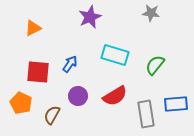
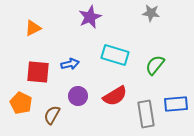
blue arrow: rotated 42 degrees clockwise
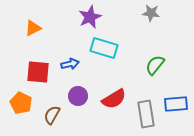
cyan rectangle: moved 11 px left, 7 px up
red semicircle: moved 1 px left, 3 px down
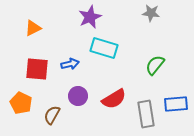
red square: moved 1 px left, 3 px up
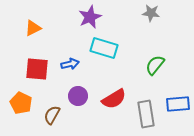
blue rectangle: moved 2 px right
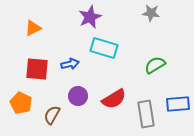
green semicircle: rotated 20 degrees clockwise
